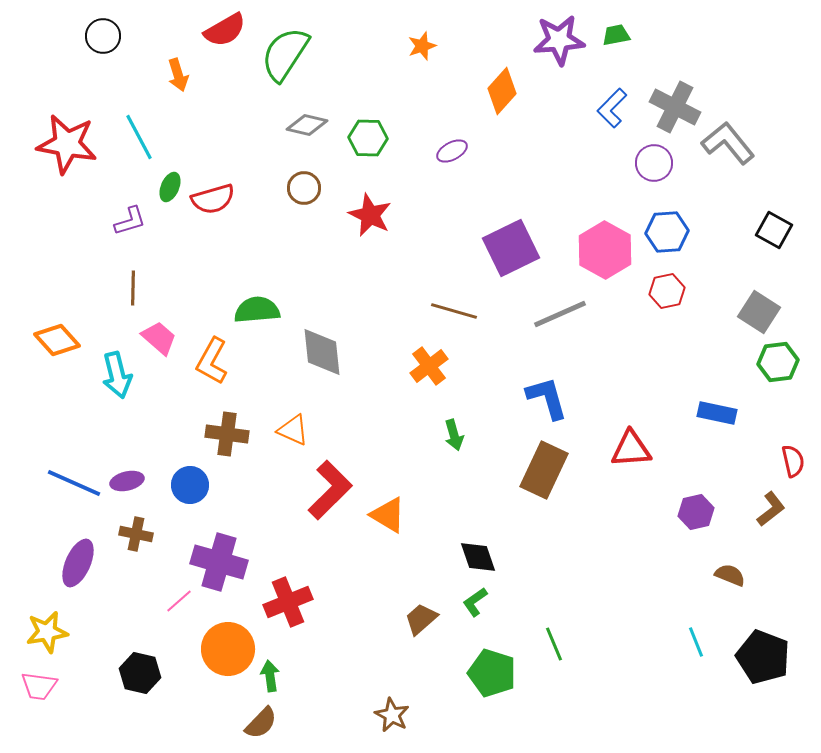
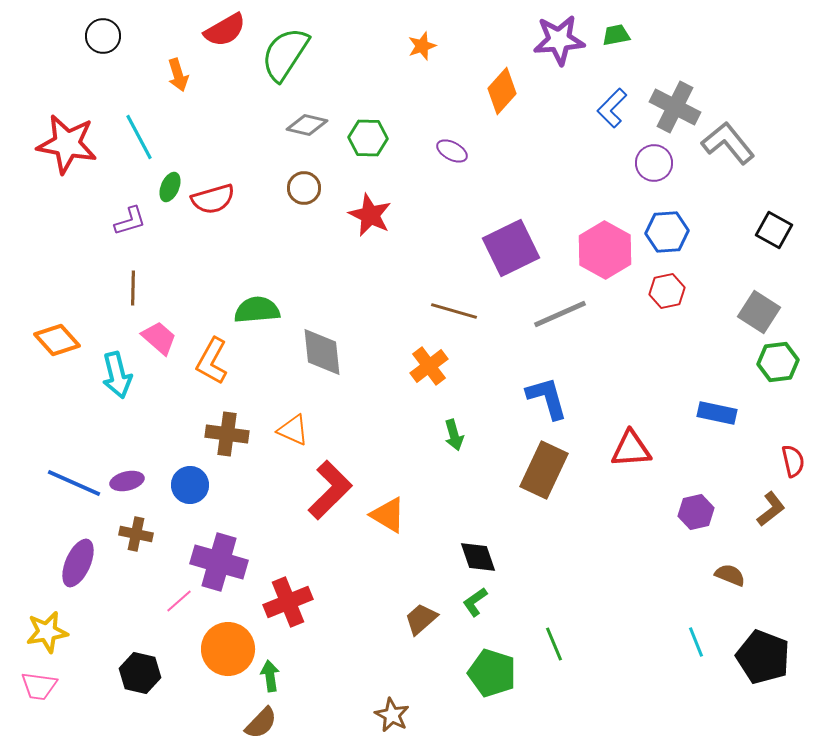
purple ellipse at (452, 151): rotated 56 degrees clockwise
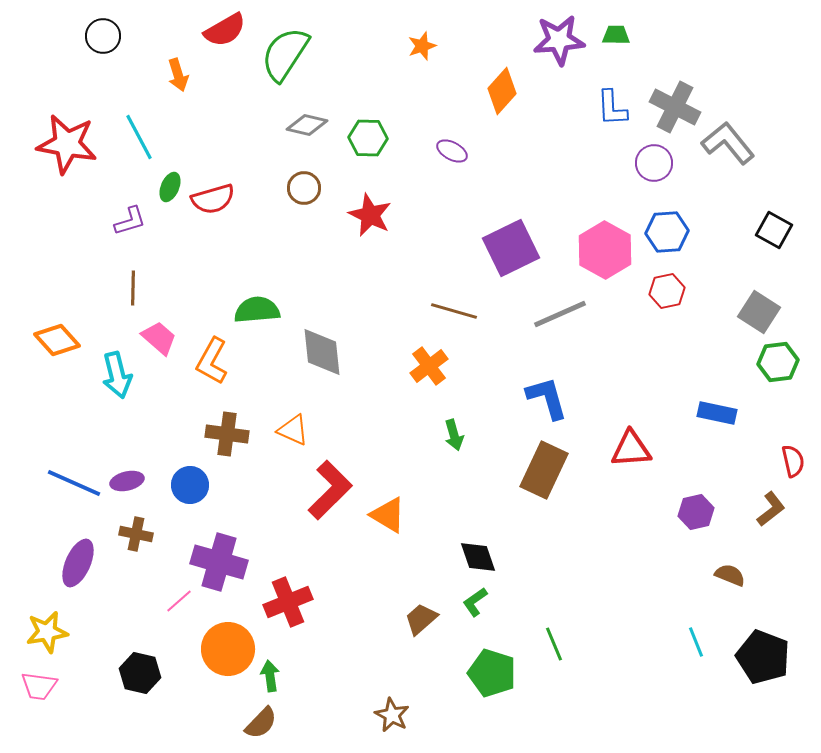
green trapezoid at (616, 35): rotated 12 degrees clockwise
blue L-shape at (612, 108): rotated 48 degrees counterclockwise
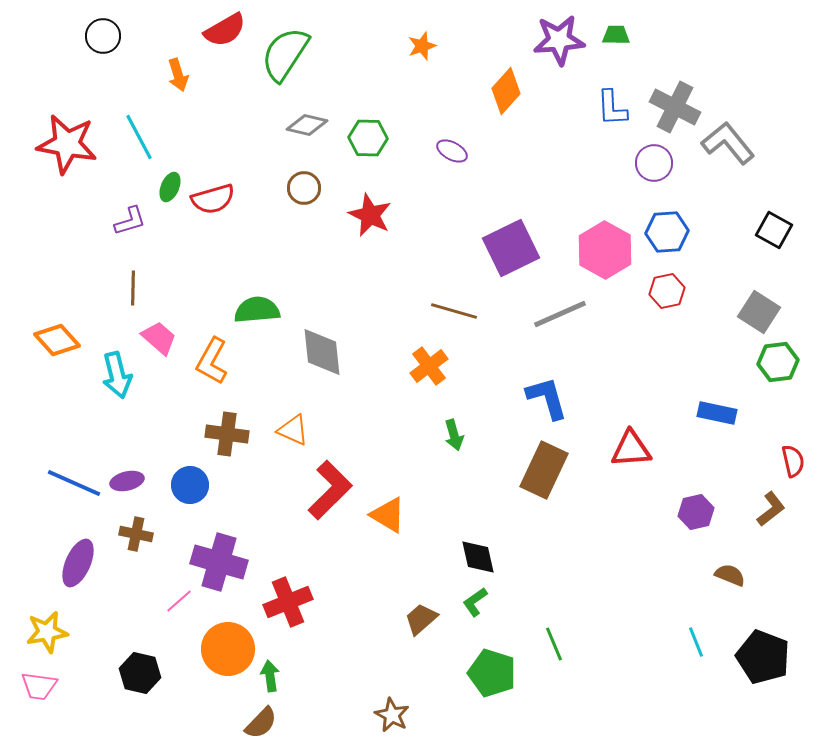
orange diamond at (502, 91): moved 4 px right
black diamond at (478, 557): rotated 6 degrees clockwise
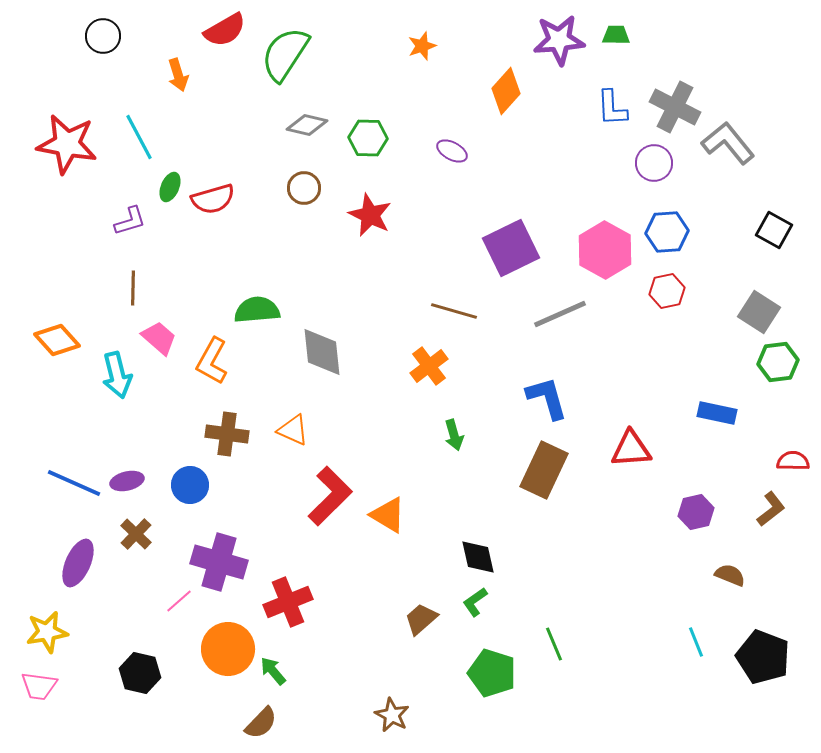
red semicircle at (793, 461): rotated 76 degrees counterclockwise
red L-shape at (330, 490): moved 6 px down
brown cross at (136, 534): rotated 32 degrees clockwise
green arrow at (270, 676): moved 3 px right, 5 px up; rotated 32 degrees counterclockwise
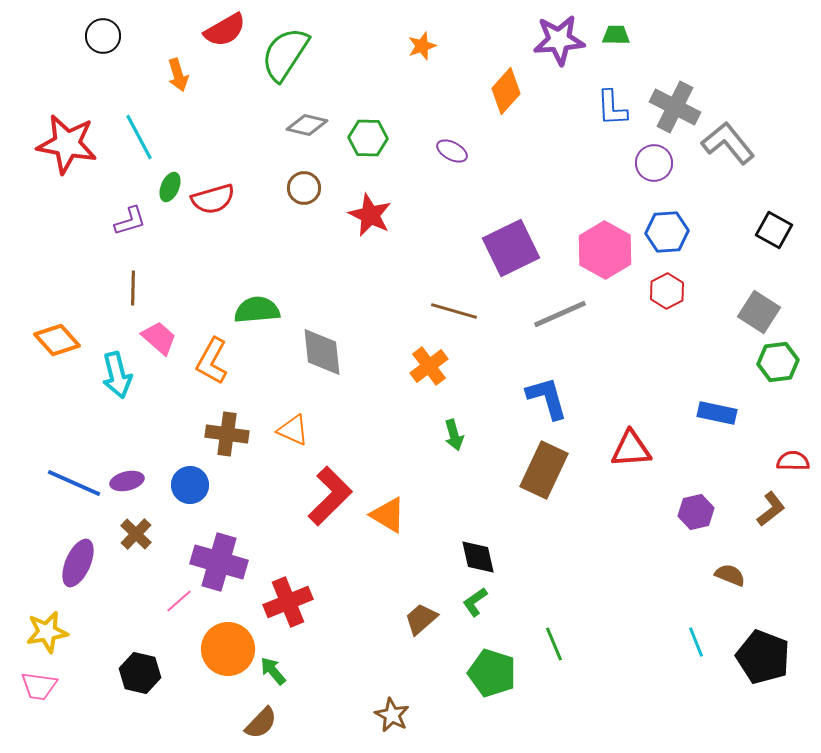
red hexagon at (667, 291): rotated 16 degrees counterclockwise
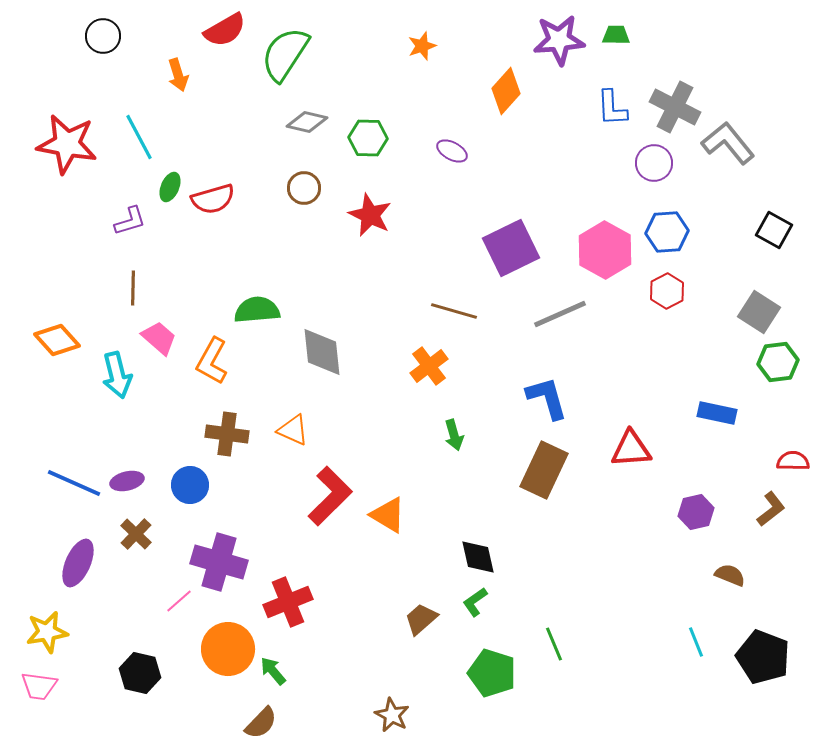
gray diamond at (307, 125): moved 3 px up
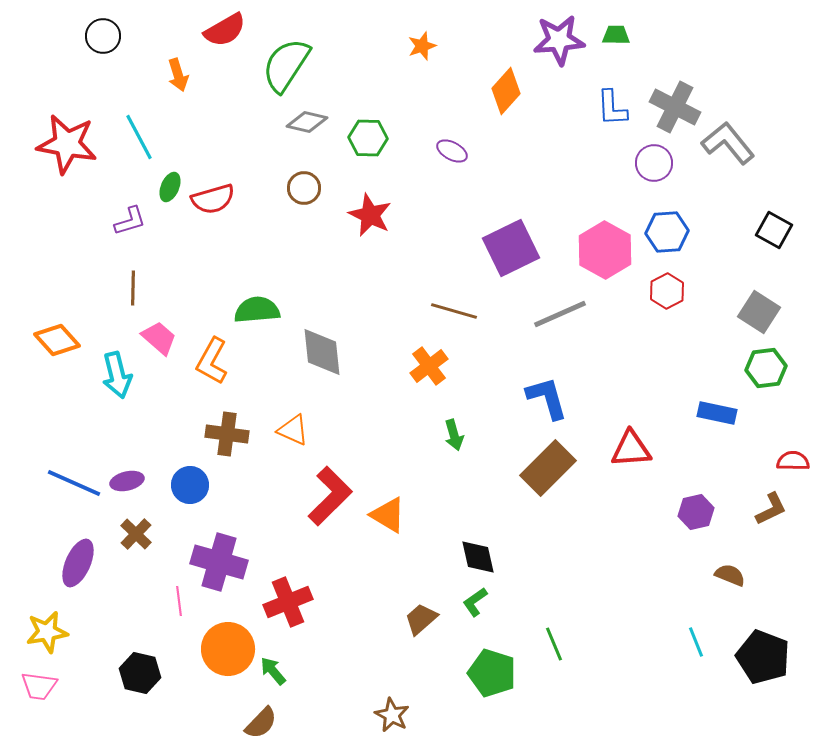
green semicircle at (285, 54): moved 1 px right, 11 px down
green hexagon at (778, 362): moved 12 px left, 6 px down
brown rectangle at (544, 470): moved 4 px right, 2 px up; rotated 20 degrees clockwise
brown L-shape at (771, 509): rotated 12 degrees clockwise
pink line at (179, 601): rotated 56 degrees counterclockwise
